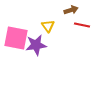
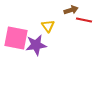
red line: moved 2 px right, 5 px up
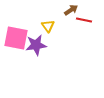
brown arrow: rotated 16 degrees counterclockwise
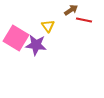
pink square: rotated 20 degrees clockwise
purple star: rotated 15 degrees clockwise
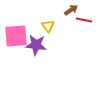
pink square: moved 2 px up; rotated 35 degrees counterclockwise
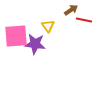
purple star: moved 1 px left, 1 px up
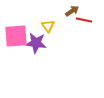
brown arrow: moved 1 px right, 1 px down
purple star: moved 1 px right, 1 px up
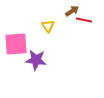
pink square: moved 8 px down
purple star: moved 17 px down
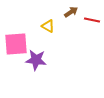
brown arrow: moved 1 px left, 1 px down
red line: moved 8 px right
yellow triangle: rotated 24 degrees counterclockwise
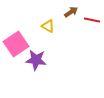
pink square: rotated 30 degrees counterclockwise
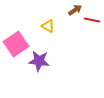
brown arrow: moved 4 px right, 2 px up
purple star: moved 3 px right, 1 px down
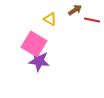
yellow triangle: moved 2 px right, 7 px up
pink square: moved 18 px right; rotated 25 degrees counterclockwise
